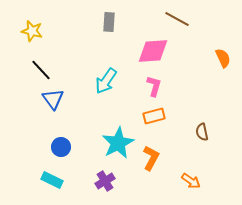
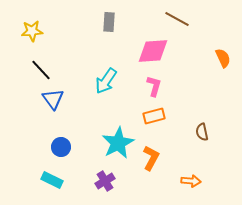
yellow star: rotated 20 degrees counterclockwise
orange arrow: rotated 30 degrees counterclockwise
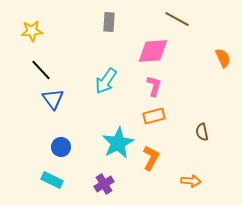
purple cross: moved 1 px left, 3 px down
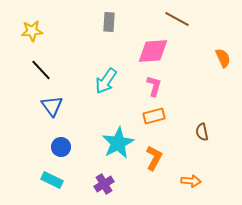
blue triangle: moved 1 px left, 7 px down
orange L-shape: moved 3 px right
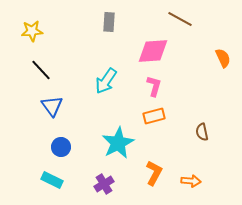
brown line: moved 3 px right
orange L-shape: moved 15 px down
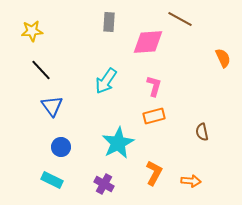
pink diamond: moved 5 px left, 9 px up
purple cross: rotated 30 degrees counterclockwise
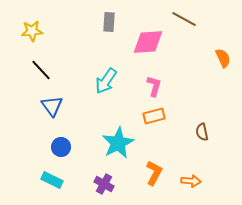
brown line: moved 4 px right
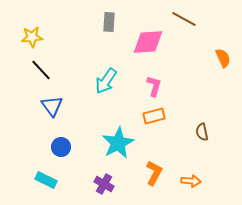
yellow star: moved 6 px down
cyan rectangle: moved 6 px left
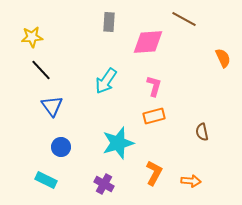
cyan star: rotated 12 degrees clockwise
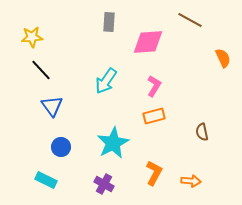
brown line: moved 6 px right, 1 px down
pink L-shape: rotated 15 degrees clockwise
cyan star: moved 5 px left; rotated 12 degrees counterclockwise
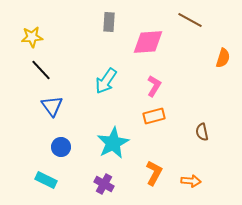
orange semicircle: rotated 42 degrees clockwise
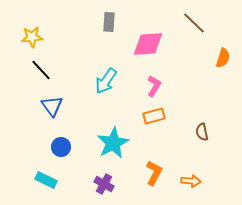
brown line: moved 4 px right, 3 px down; rotated 15 degrees clockwise
pink diamond: moved 2 px down
